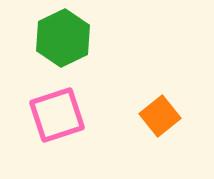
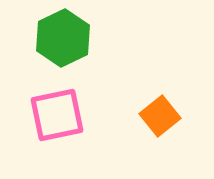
pink square: rotated 6 degrees clockwise
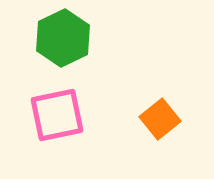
orange square: moved 3 px down
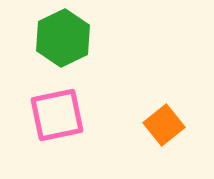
orange square: moved 4 px right, 6 px down
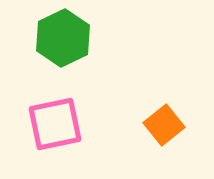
pink square: moved 2 px left, 9 px down
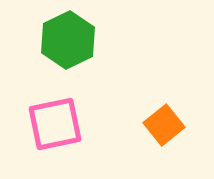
green hexagon: moved 5 px right, 2 px down
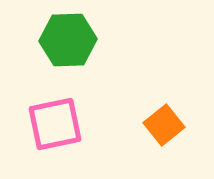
green hexagon: rotated 24 degrees clockwise
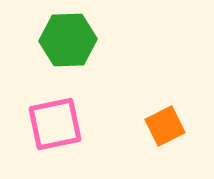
orange square: moved 1 px right, 1 px down; rotated 12 degrees clockwise
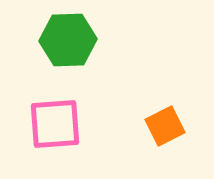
pink square: rotated 8 degrees clockwise
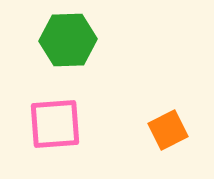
orange square: moved 3 px right, 4 px down
